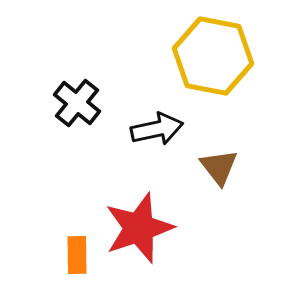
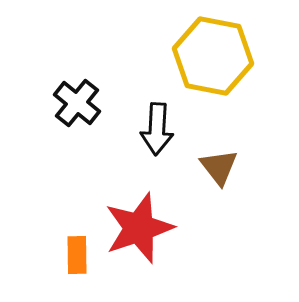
black arrow: rotated 105 degrees clockwise
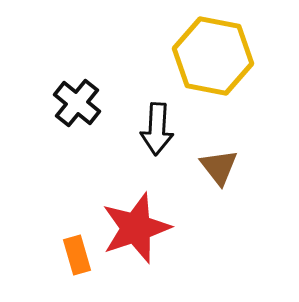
red star: moved 3 px left
orange rectangle: rotated 15 degrees counterclockwise
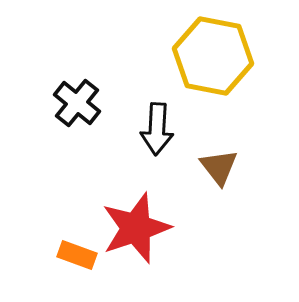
orange rectangle: rotated 54 degrees counterclockwise
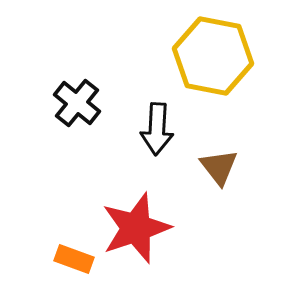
orange rectangle: moved 3 px left, 4 px down
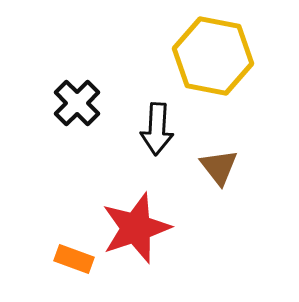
black cross: rotated 6 degrees clockwise
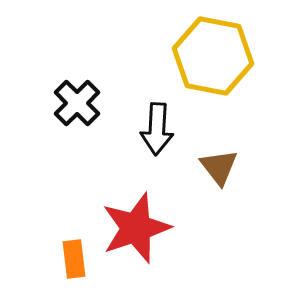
orange rectangle: rotated 63 degrees clockwise
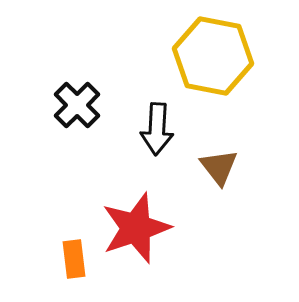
black cross: moved 2 px down
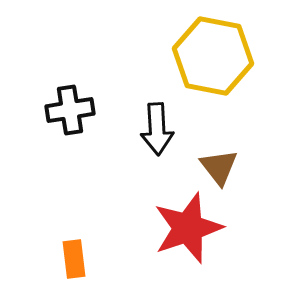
black cross: moved 7 px left, 5 px down; rotated 36 degrees clockwise
black arrow: rotated 6 degrees counterclockwise
red star: moved 52 px right
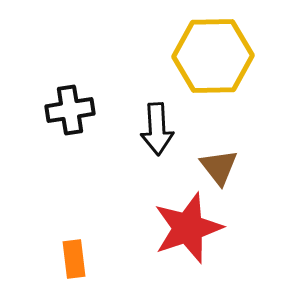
yellow hexagon: rotated 12 degrees counterclockwise
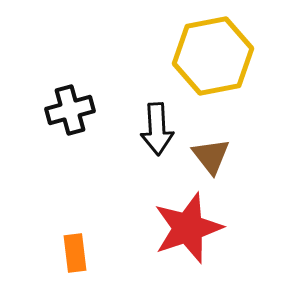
yellow hexagon: rotated 10 degrees counterclockwise
black cross: rotated 6 degrees counterclockwise
brown triangle: moved 8 px left, 11 px up
orange rectangle: moved 1 px right, 6 px up
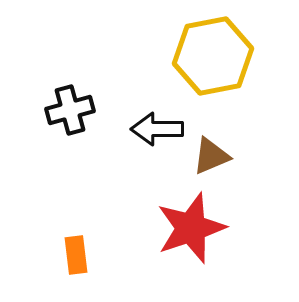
black arrow: rotated 93 degrees clockwise
brown triangle: rotated 45 degrees clockwise
red star: moved 3 px right
orange rectangle: moved 1 px right, 2 px down
